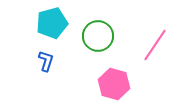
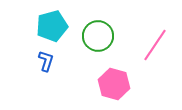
cyan pentagon: moved 3 px down
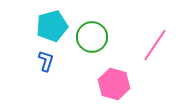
green circle: moved 6 px left, 1 px down
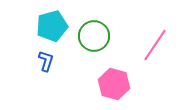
green circle: moved 2 px right, 1 px up
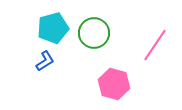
cyan pentagon: moved 1 px right, 2 px down
green circle: moved 3 px up
blue L-shape: moved 1 px left; rotated 40 degrees clockwise
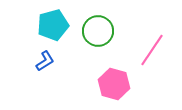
cyan pentagon: moved 3 px up
green circle: moved 4 px right, 2 px up
pink line: moved 3 px left, 5 px down
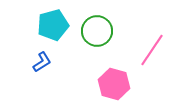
green circle: moved 1 px left
blue L-shape: moved 3 px left, 1 px down
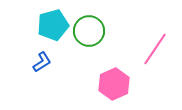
green circle: moved 8 px left
pink line: moved 3 px right, 1 px up
pink hexagon: rotated 20 degrees clockwise
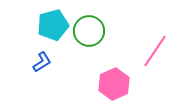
pink line: moved 2 px down
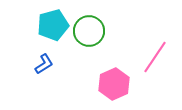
pink line: moved 6 px down
blue L-shape: moved 2 px right, 2 px down
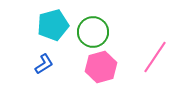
green circle: moved 4 px right, 1 px down
pink hexagon: moved 13 px left, 17 px up; rotated 8 degrees clockwise
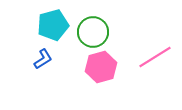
pink line: rotated 24 degrees clockwise
blue L-shape: moved 1 px left, 5 px up
